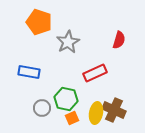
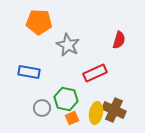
orange pentagon: rotated 15 degrees counterclockwise
gray star: moved 3 px down; rotated 15 degrees counterclockwise
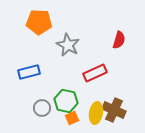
blue rectangle: rotated 25 degrees counterclockwise
green hexagon: moved 2 px down
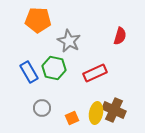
orange pentagon: moved 1 px left, 2 px up
red semicircle: moved 1 px right, 4 px up
gray star: moved 1 px right, 4 px up
blue rectangle: rotated 75 degrees clockwise
green hexagon: moved 12 px left, 33 px up
